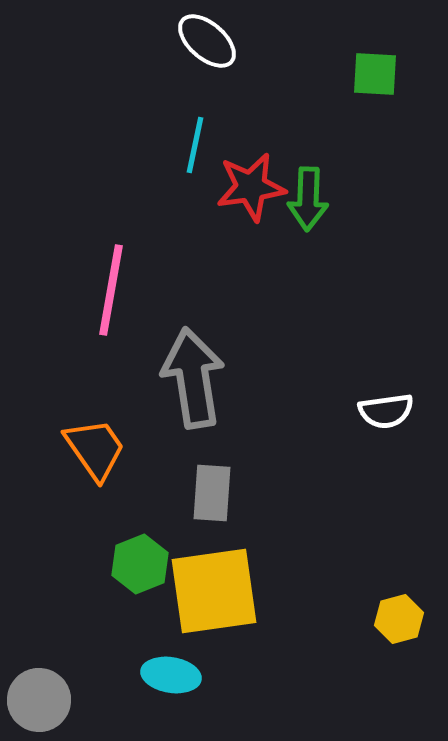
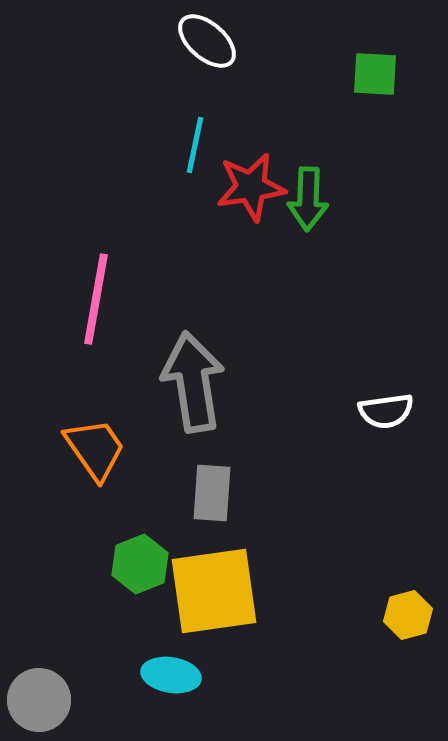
pink line: moved 15 px left, 9 px down
gray arrow: moved 4 px down
yellow hexagon: moved 9 px right, 4 px up
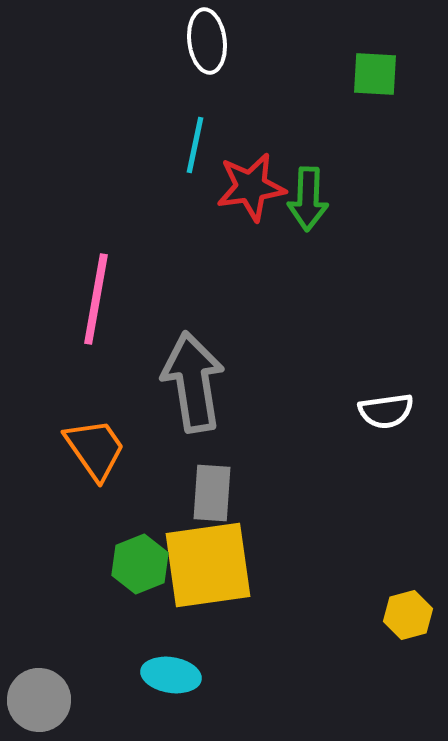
white ellipse: rotated 42 degrees clockwise
yellow square: moved 6 px left, 26 px up
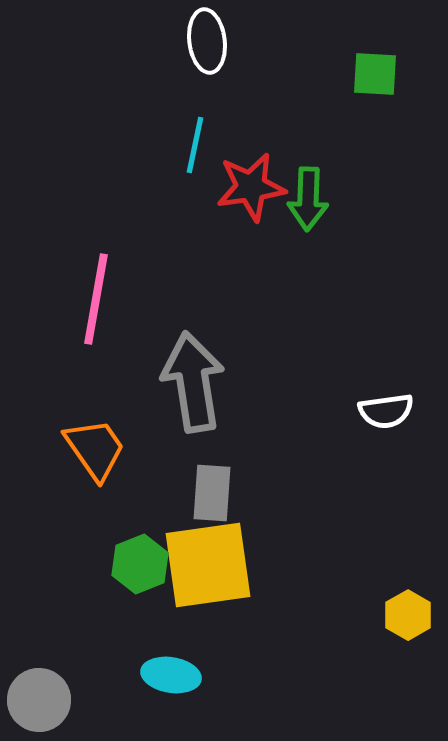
yellow hexagon: rotated 15 degrees counterclockwise
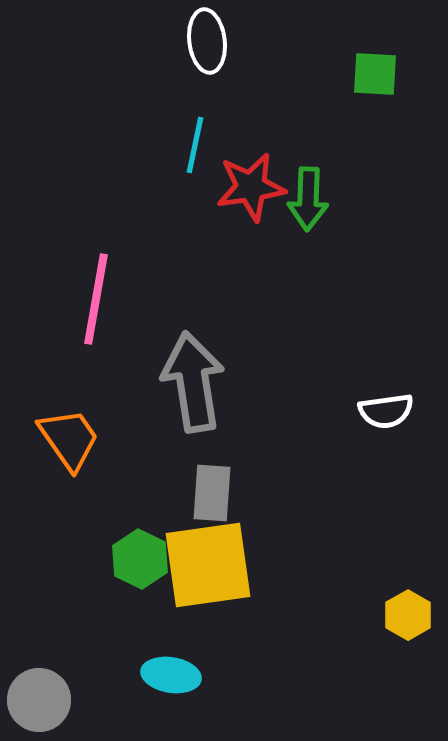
orange trapezoid: moved 26 px left, 10 px up
green hexagon: moved 5 px up; rotated 12 degrees counterclockwise
